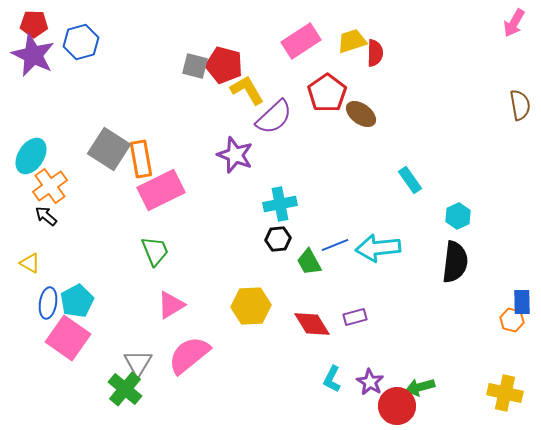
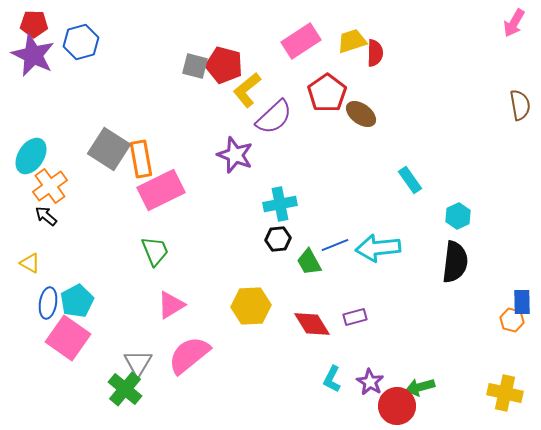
yellow L-shape at (247, 90): rotated 99 degrees counterclockwise
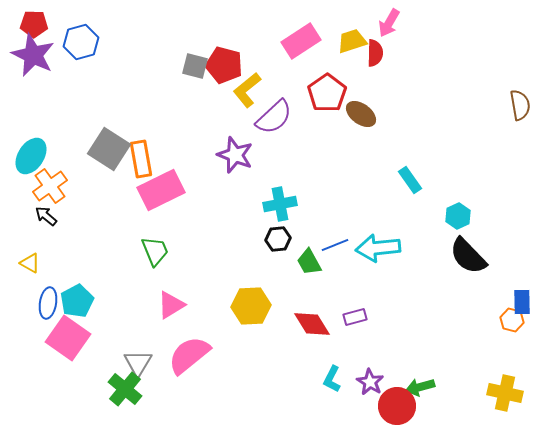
pink arrow at (514, 23): moved 125 px left
black semicircle at (455, 262): moved 13 px right, 6 px up; rotated 129 degrees clockwise
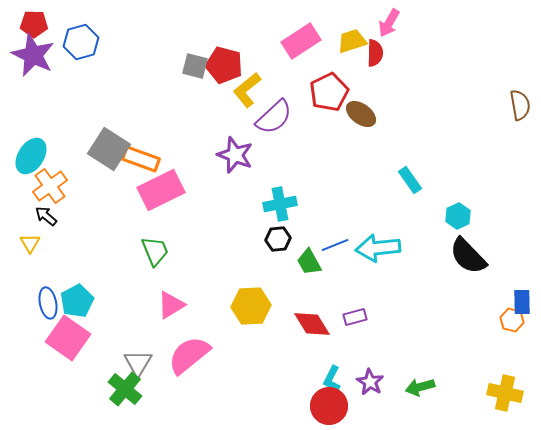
red pentagon at (327, 93): moved 2 px right, 1 px up; rotated 9 degrees clockwise
orange rectangle at (141, 159): rotated 60 degrees counterclockwise
yellow triangle at (30, 263): moved 20 px up; rotated 30 degrees clockwise
blue ellipse at (48, 303): rotated 20 degrees counterclockwise
red circle at (397, 406): moved 68 px left
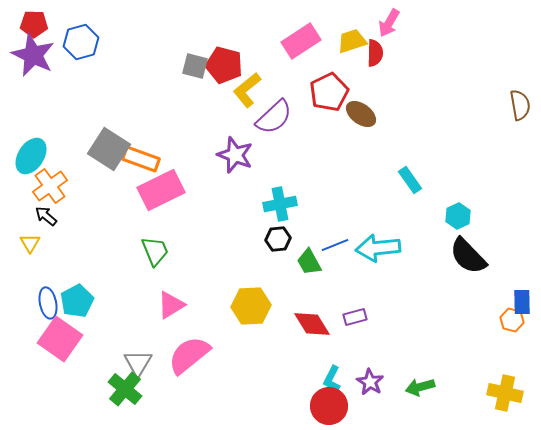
pink square at (68, 338): moved 8 px left, 1 px down
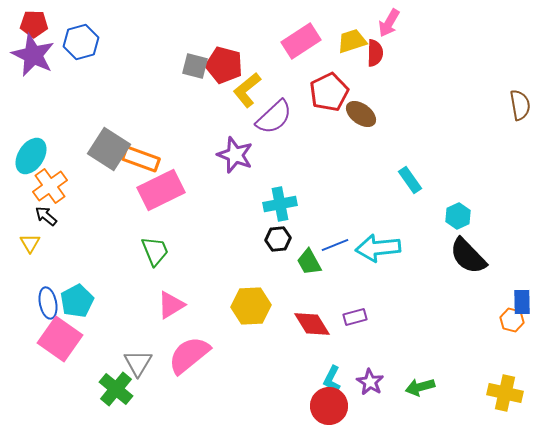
green cross at (125, 389): moved 9 px left
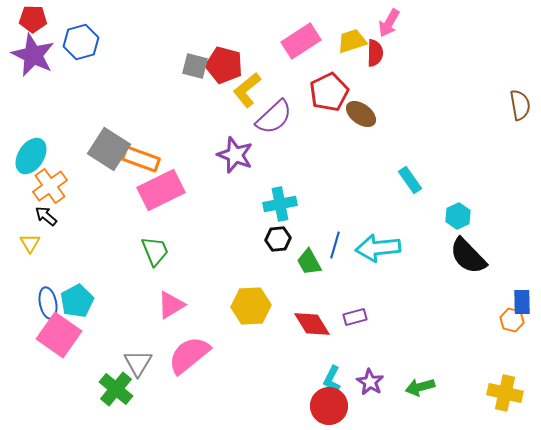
red pentagon at (34, 24): moved 1 px left, 5 px up
blue line at (335, 245): rotated 52 degrees counterclockwise
pink square at (60, 339): moved 1 px left, 4 px up
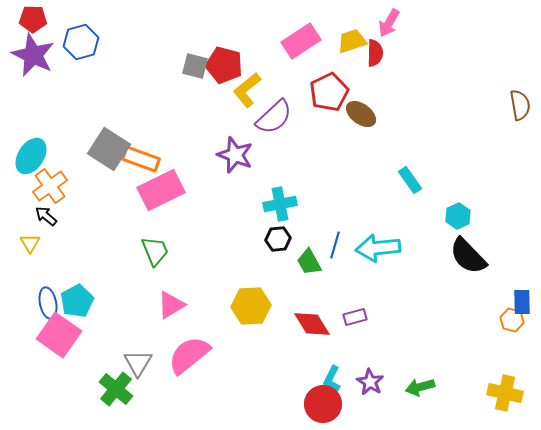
red circle at (329, 406): moved 6 px left, 2 px up
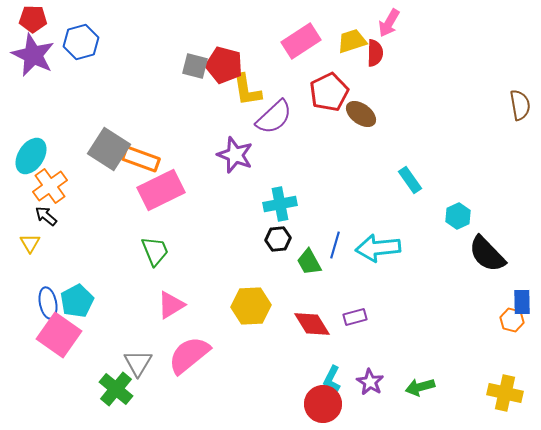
yellow L-shape at (247, 90): rotated 60 degrees counterclockwise
black semicircle at (468, 256): moved 19 px right, 2 px up
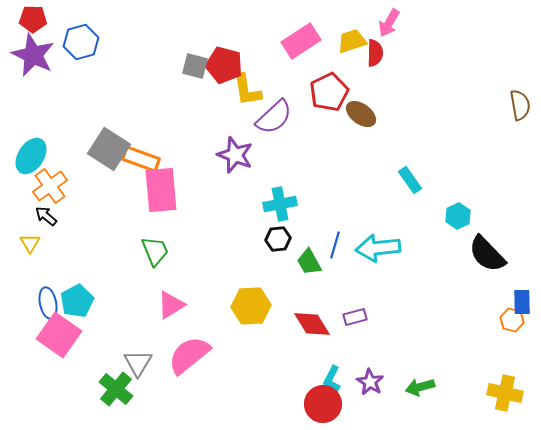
pink rectangle at (161, 190): rotated 69 degrees counterclockwise
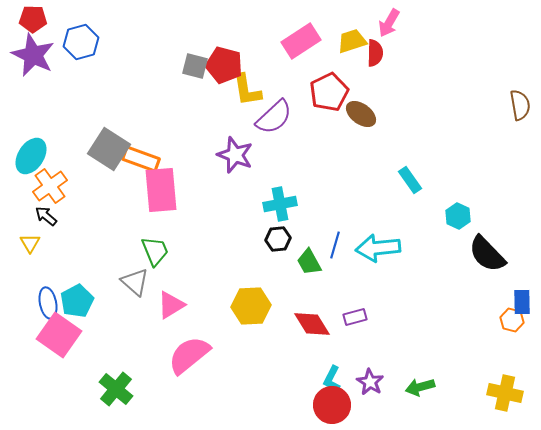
cyan hexagon at (458, 216): rotated 10 degrees counterclockwise
gray triangle at (138, 363): moved 3 px left, 81 px up; rotated 20 degrees counterclockwise
red circle at (323, 404): moved 9 px right, 1 px down
